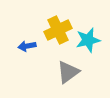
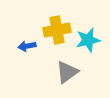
yellow cross: moved 1 px left; rotated 16 degrees clockwise
gray triangle: moved 1 px left
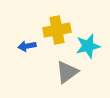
cyan star: moved 6 px down
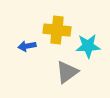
yellow cross: rotated 16 degrees clockwise
cyan star: rotated 10 degrees clockwise
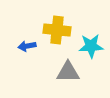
cyan star: moved 3 px right
gray triangle: moved 1 px right; rotated 35 degrees clockwise
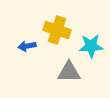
yellow cross: rotated 12 degrees clockwise
gray triangle: moved 1 px right
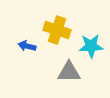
blue arrow: rotated 24 degrees clockwise
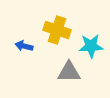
blue arrow: moved 3 px left
